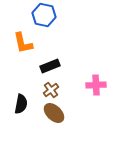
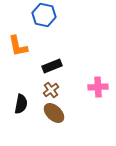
orange L-shape: moved 5 px left, 3 px down
black rectangle: moved 2 px right
pink cross: moved 2 px right, 2 px down
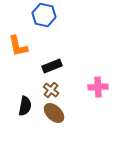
brown cross: rotated 14 degrees counterclockwise
black semicircle: moved 4 px right, 2 px down
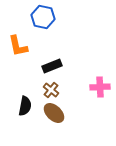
blue hexagon: moved 1 px left, 2 px down
pink cross: moved 2 px right
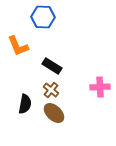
blue hexagon: rotated 10 degrees counterclockwise
orange L-shape: rotated 10 degrees counterclockwise
black rectangle: rotated 54 degrees clockwise
black semicircle: moved 2 px up
